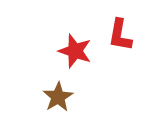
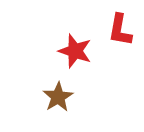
red L-shape: moved 5 px up
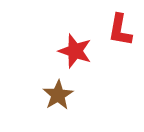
brown star: moved 2 px up
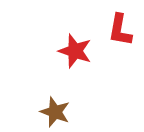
brown star: moved 3 px left, 17 px down; rotated 20 degrees counterclockwise
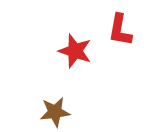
brown star: rotated 28 degrees counterclockwise
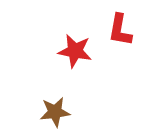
red star: rotated 8 degrees counterclockwise
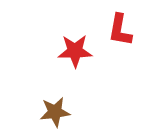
red star: rotated 12 degrees counterclockwise
